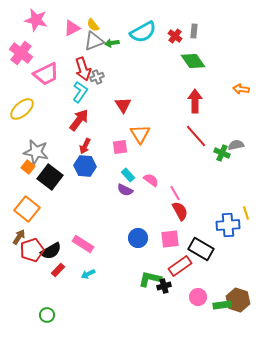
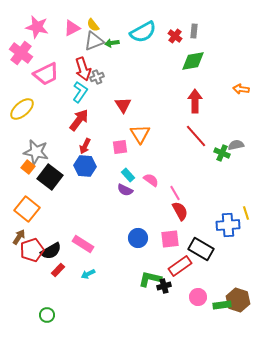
pink star at (36, 20): moved 1 px right, 7 px down
green diamond at (193, 61): rotated 65 degrees counterclockwise
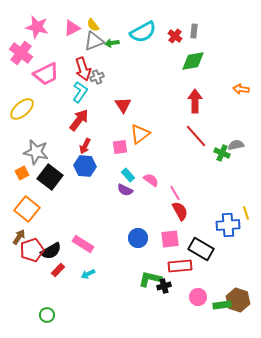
orange triangle at (140, 134): rotated 25 degrees clockwise
orange square at (28, 167): moved 6 px left, 6 px down; rotated 24 degrees clockwise
red rectangle at (180, 266): rotated 30 degrees clockwise
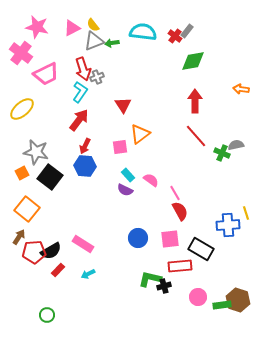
gray rectangle at (194, 31): moved 7 px left; rotated 32 degrees clockwise
cyan semicircle at (143, 32): rotated 144 degrees counterclockwise
red pentagon at (32, 250): moved 2 px right, 2 px down; rotated 15 degrees clockwise
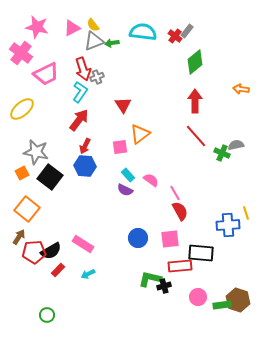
green diamond at (193, 61): moved 2 px right, 1 px down; rotated 30 degrees counterclockwise
black rectangle at (201, 249): moved 4 px down; rotated 25 degrees counterclockwise
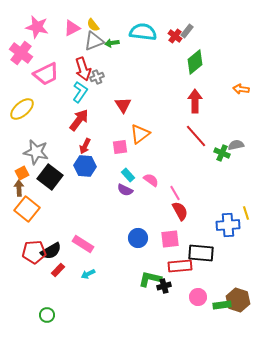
brown arrow at (19, 237): moved 49 px up; rotated 35 degrees counterclockwise
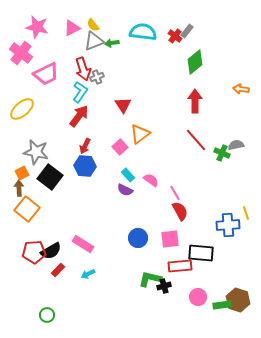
red arrow at (79, 120): moved 4 px up
red line at (196, 136): moved 4 px down
pink square at (120, 147): rotated 35 degrees counterclockwise
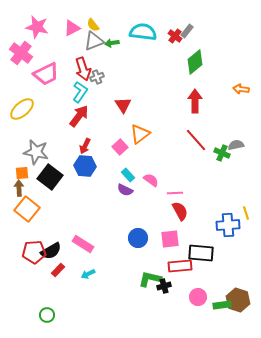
orange square at (22, 173): rotated 24 degrees clockwise
pink line at (175, 193): rotated 63 degrees counterclockwise
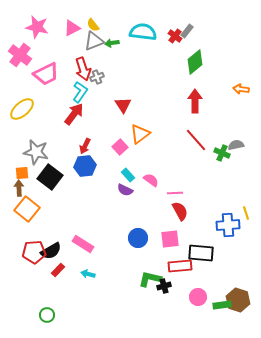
pink cross at (21, 53): moved 1 px left, 2 px down
red arrow at (79, 116): moved 5 px left, 2 px up
blue hexagon at (85, 166): rotated 10 degrees counterclockwise
cyan arrow at (88, 274): rotated 40 degrees clockwise
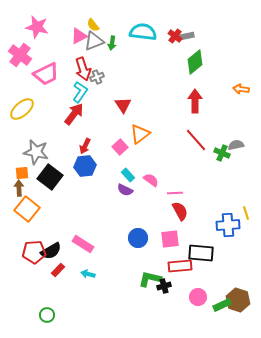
pink triangle at (72, 28): moved 7 px right, 8 px down
gray rectangle at (187, 31): moved 5 px down; rotated 40 degrees clockwise
green arrow at (112, 43): rotated 72 degrees counterclockwise
green rectangle at (222, 305): rotated 18 degrees counterclockwise
